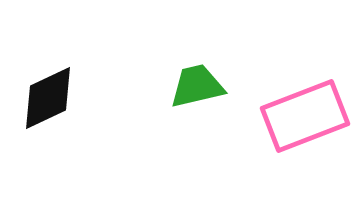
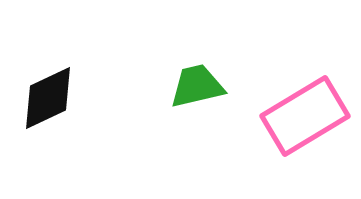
pink rectangle: rotated 10 degrees counterclockwise
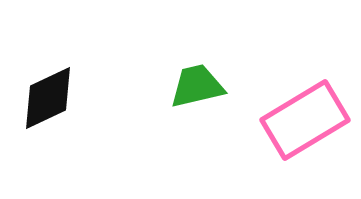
pink rectangle: moved 4 px down
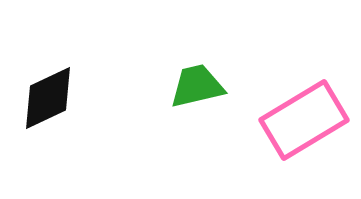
pink rectangle: moved 1 px left
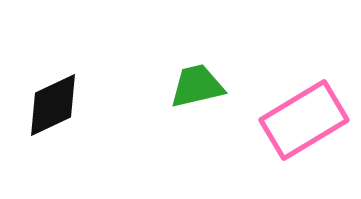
black diamond: moved 5 px right, 7 px down
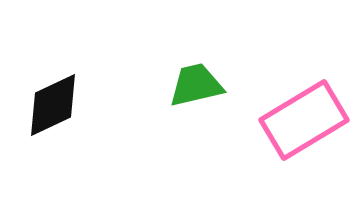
green trapezoid: moved 1 px left, 1 px up
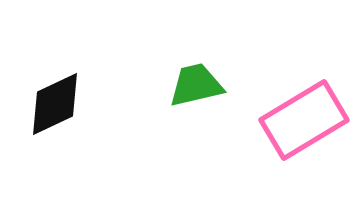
black diamond: moved 2 px right, 1 px up
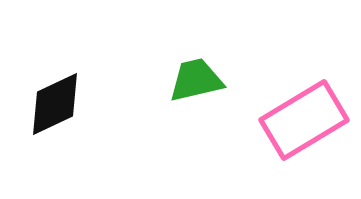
green trapezoid: moved 5 px up
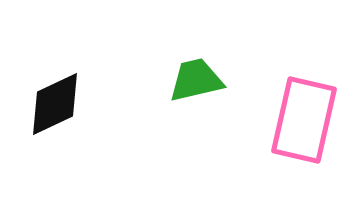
pink rectangle: rotated 46 degrees counterclockwise
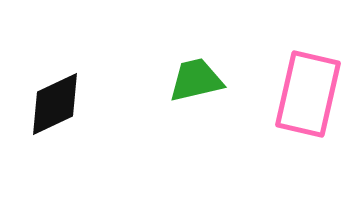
pink rectangle: moved 4 px right, 26 px up
